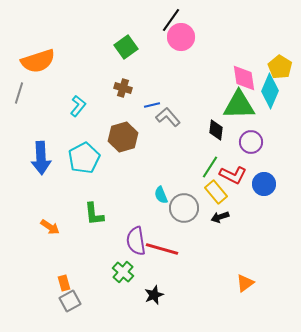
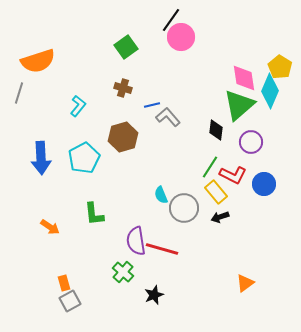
green triangle: rotated 40 degrees counterclockwise
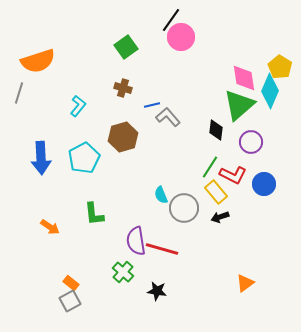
orange rectangle: moved 7 px right; rotated 35 degrees counterclockwise
black star: moved 3 px right, 4 px up; rotated 30 degrees clockwise
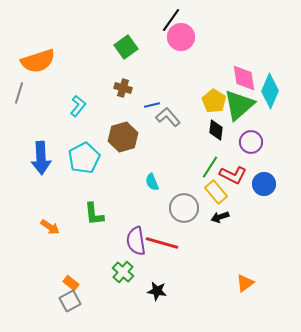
yellow pentagon: moved 66 px left, 34 px down
cyan semicircle: moved 9 px left, 13 px up
red line: moved 6 px up
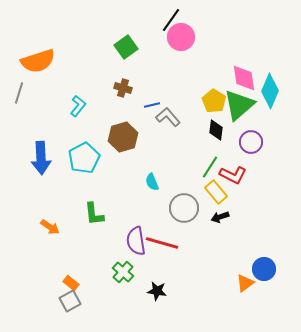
blue circle: moved 85 px down
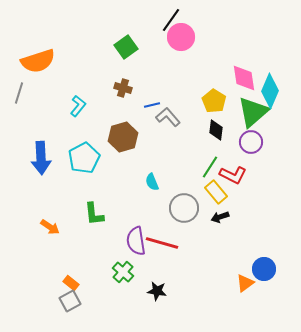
green triangle: moved 14 px right, 7 px down
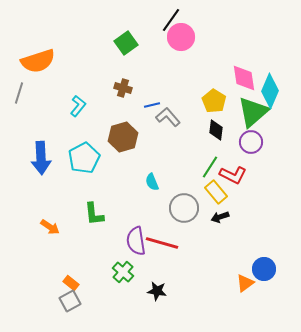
green square: moved 4 px up
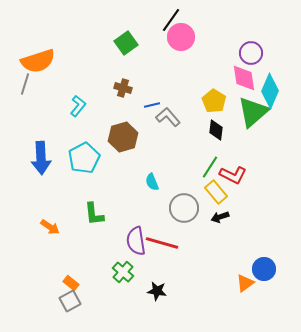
gray line: moved 6 px right, 9 px up
purple circle: moved 89 px up
